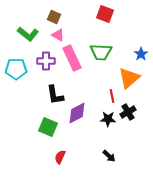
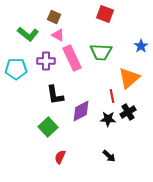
blue star: moved 8 px up
purple diamond: moved 4 px right, 2 px up
green square: rotated 24 degrees clockwise
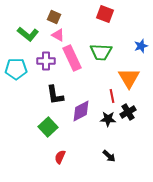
blue star: rotated 16 degrees clockwise
orange triangle: rotated 20 degrees counterclockwise
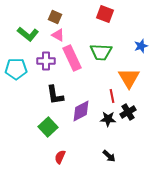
brown square: moved 1 px right
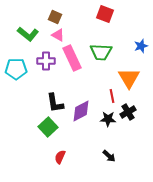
black L-shape: moved 8 px down
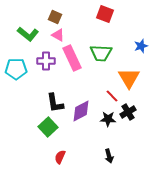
green trapezoid: moved 1 px down
red line: rotated 32 degrees counterclockwise
black arrow: rotated 32 degrees clockwise
